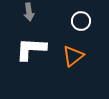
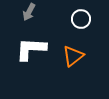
gray arrow: rotated 36 degrees clockwise
white circle: moved 2 px up
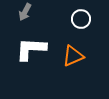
gray arrow: moved 4 px left
orange triangle: rotated 15 degrees clockwise
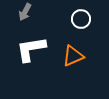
white L-shape: rotated 12 degrees counterclockwise
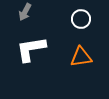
orange triangle: moved 8 px right, 1 px down; rotated 15 degrees clockwise
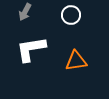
white circle: moved 10 px left, 4 px up
orange triangle: moved 5 px left, 4 px down
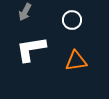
white circle: moved 1 px right, 5 px down
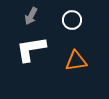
gray arrow: moved 6 px right, 4 px down
